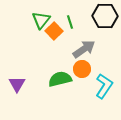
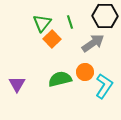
green triangle: moved 1 px right, 3 px down
orange square: moved 2 px left, 8 px down
gray arrow: moved 9 px right, 6 px up
orange circle: moved 3 px right, 3 px down
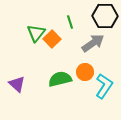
green triangle: moved 6 px left, 10 px down
purple triangle: rotated 18 degrees counterclockwise
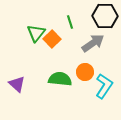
green semicircle: rotated 20 degrees clockwise
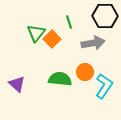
green line: moved 1 px left
gray arrow: rotated 25 degrees clockwise
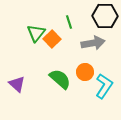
green semicircle: rotated 35 degrees clockwise
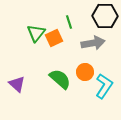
orange square: moved 2 px right, 1 px up; rotated 18 degrees clockwise
